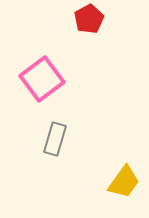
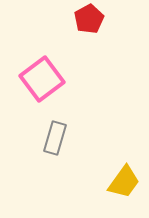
gray rectangle: moved 1 px up
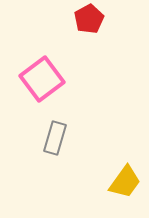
yellow trapezoid: moved 1 px right
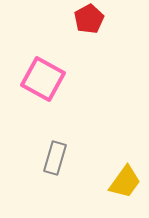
pink square: moved 1 px right; rotated 24 degrees counterclockwise
gray rectangle: moved 20 px down
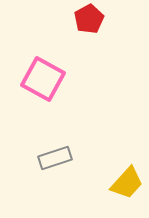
gray rectangle: rotated 56 degrees clockwise
yellow trapezoid: moved 2 px right, 1 px down; rotated 6 degrees clockwise
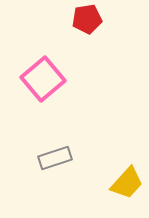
red pentagon: moved 2 px left; rotated 20 degrees clockwise
pink square: rotated 21 degrees clockwise
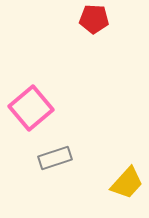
red pentagon: moved 7 px right; rotated 12 degrees clockwise
pink square: moved 12 px left, 29 px down
